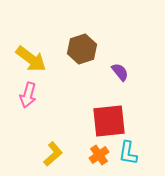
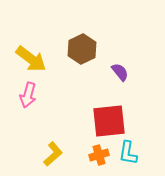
brown hexagon: rotated 8 degrees counterclockwise
orange cross: rotated 18 degrees clockwise
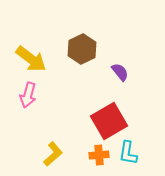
red square: rotated 24 degrees counterclockwise
orange cross: rotated 12 degrees clockwise
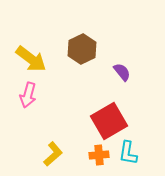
purple semicircle: moved 2 px right
